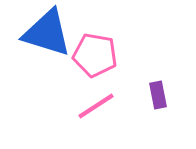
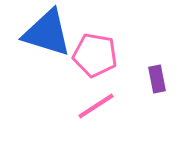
purple rectangle: moved 1 px left, 16 px up
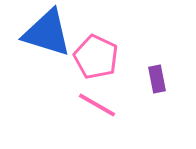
pink pentagon: moved 1 px right, 2 px down; rotated 15 degrees clockwise
pink line: moved 1 px right, 1 px up; rotated 63 degrees clockwise
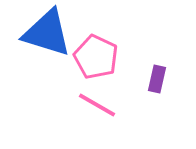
purple rectangle: rotated 24 degrees clockwise
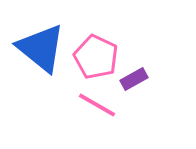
blue triangle: moved 6 px left, 15 px down; rotated 22 degrees clockwise
purple rectangle: moved 23 px left; rotated 48 degrees clockwise
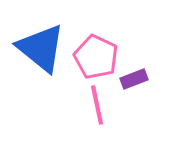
purple rectangle: rotated 8 degrees clockwise
pink line: rotated 48 degrees clockwise
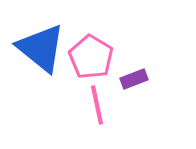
pink pentagon: moved 5 px left; rotated 6 degrees clockwise
